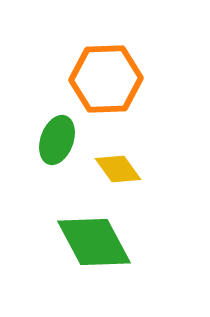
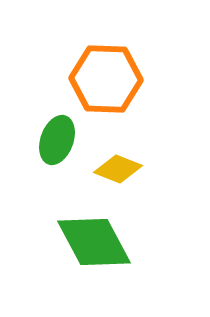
orange hexagon: rotated 4 degrees clockwise
yellow diamond: rotated 33 degrees counterclockwise
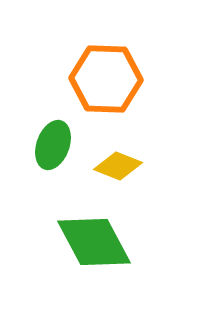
green ellipse: moved 4 px left, 5 px down
yellow diamond: moved 3 px up
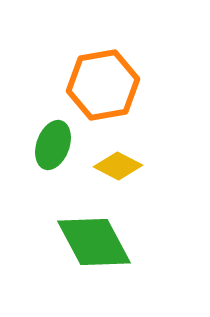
orange hexagon: moved 3 px left, 6 px down; rotated 12 degrees counterclockwise
yellow diamond: rotated 6 degrees clockwise
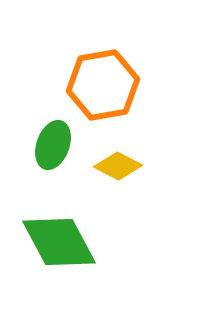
green diamond: moved 35 px left
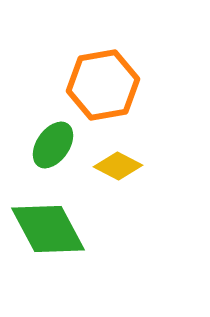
green ellipse: rotated 15 degrees clockwise
green diamond: moved 11 px left, 13 px up
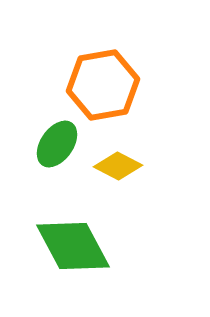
green ellipse: moved 4 px right, 1 px up
green diamond: moved 25 px right, 17 px down
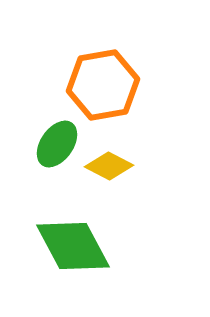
yellow diamond: moved 9 px left
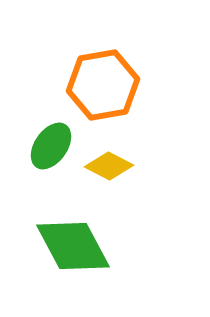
green ellipse: moved 6 px left, 2 px down
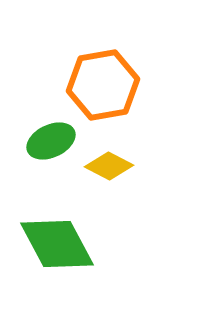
green ellipse: moved 5 px up; rotated 30 degrees clockwise
green diamond: moved 16 px left, 2 px up
